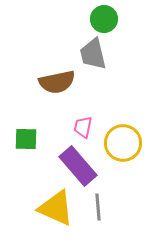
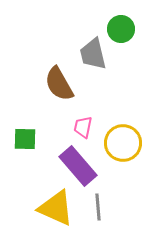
green circle: moved 17 px right, 10 px down
brown semicircle: moved 2 px right, 2 px down; rotated 72 degrees clockwise
green square: moved 1 px left
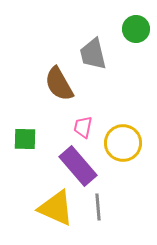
green circle: moved 15 px right
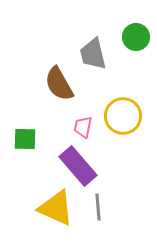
green circle: moved 8 px down
yellow circle: moved 27 px up
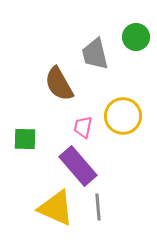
gray trapezoid: moved 2 px right
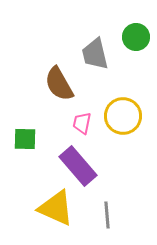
pink trapezoid: moved 1 px left, 4 px up
gray line: moved 9 px right, 8 px down
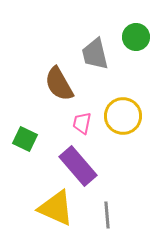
green square: rotated 25 degrees clockwise
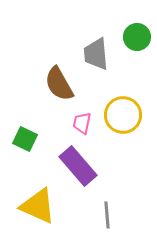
green circle: moved 1 px right
gray trapezoid: moved 1 px right; rotated 8 degrees clockwise
yellow circle: moved 1 px up
yellow triangle: moved 18 px left, 2 px up
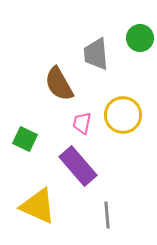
green circle: moved 3 px right, 1 px down
